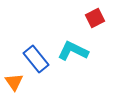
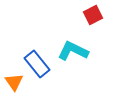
red square: moved 2 px left, 3 px up
blue rectangle: moved 1 px right, 5 px down
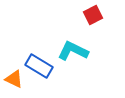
blue rectangle: moved 2 px right, 2 px down; rotated 20 degrees counterclockwise
orange triangle: moved 3 px up; rotated 30 degrees counterclockwise
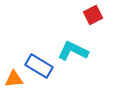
orange triangle: rotated 30 degrees counterclockwise
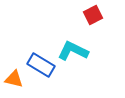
blue rectangle: moved 2 px right, 1 px up
orange triangle: rotated 18 degrees clockwise
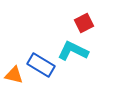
red square: moved 9 px left, 8 px down
orange triangle: moved 4 px up
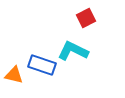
red square: moved 2 px right, 5 px up
blue rectangle: moved 1 px right; rotated 12 degrees counterclockwise
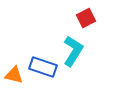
cyan L-shape: rotated 96 degrees clockwise
blue rectangle: moved 1 px right, 2 px down
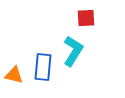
red square: rotated 24 degrees clockwise
blue rectangle: rotated 76 degrees clockwise
